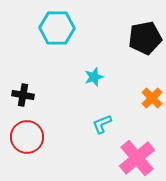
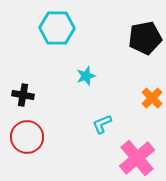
cyan star: moved 8 px left, 1 px up
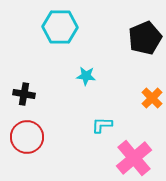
cyan hexagon: moved 3 px right, 1 px up
black pentagon: rotated 12 degrees counterclockwise
cyan star: rotated 24 degrees clockwise
black cross: moved 1 px right, 1 px up
cyan L-shape: moved 1 px down; rotated 25 degrees clockwise
pink cross: moved 3 px left
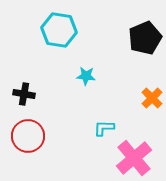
cyan hexagon: moved 1 px left, 3 px down; rotated 8 degrees clockwise
cyan L-shape: moved 2 px right, 3 px down
red circle: moved 1 px right, 1 px up
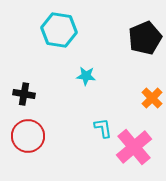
cyan L-shape: moved 1 px left; rotated 80 degrees clockwise
pink cross: moved 11 px up
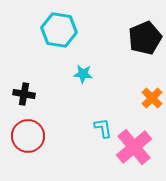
cyan star: moved 3 px left, 2 px up
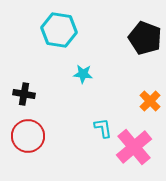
black pentagon: rotated 28 degrees counterclockwise
orange cross: moved 2 px left, 3 px down
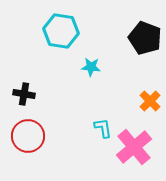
cyan hexagon: moved 2 px right, 1 px down
cyan star: moved 8 px right, 7 px up
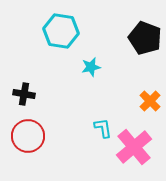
cyan star: rotated 18 degrees counterclockwise
